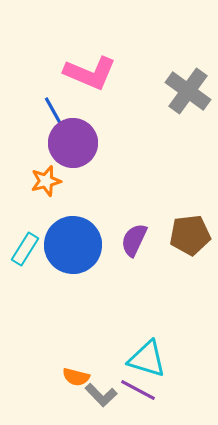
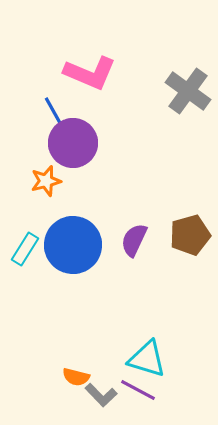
brown pentagon: rotated 9 degrees counterclockwise
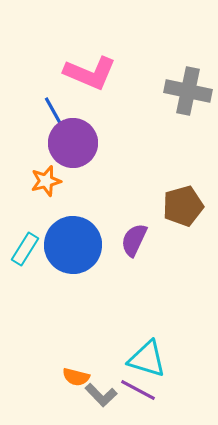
gray cross: rotated 24 degrees counterclockwise
brown pentagon: moved 7 px left, 29 px up
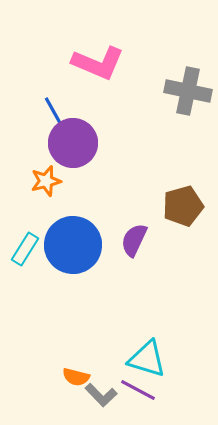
pink L-shape: moved 8 px right, 10 px up
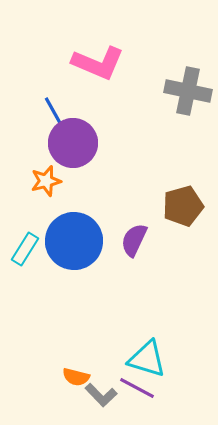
blue circle: moved 1 px right, 4 px up
purple line: moved 1 px left, 2 px up
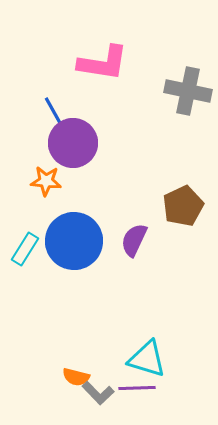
pink L-shape: moved 5 px right; rotated 14 degrees counterclockwise
orange star: rotated 20 degrees clockwise
brown pentagon: rotated 9 degrees counterclockwise
purple line: rotated 30 degrees counterclockwise
gray L-shape: moved 3 px left, 2 px up
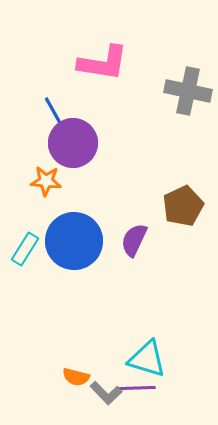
gray L-shape: moved 8 px right
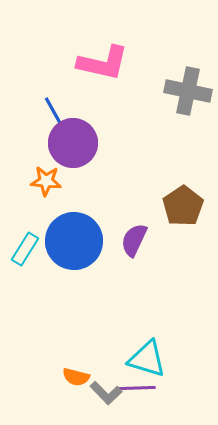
pink L-shape: rotated 4 degrees clockwise
brown pentagon: rotated 9 degrees counterclockwise
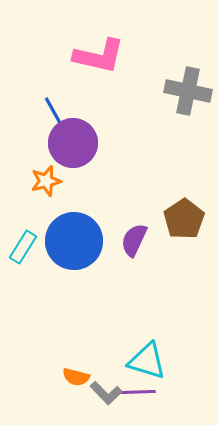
pink L-shape: moved 4 px left, 7 px up
orange star: rotated 20 degrees counterclockwise
brown pentagon: moved 1 px right, 13 px down
cyan rectangle: moved 2 px left, 2 px up
cyan triangle: moved 2 px down
purple line: moved 4 px down
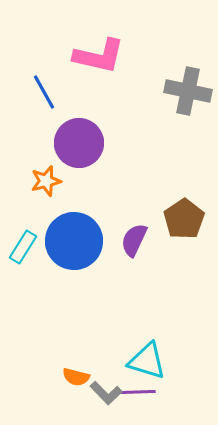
blue line: moved 11 px left, 22 px up
purple circle: moved 6 px right
